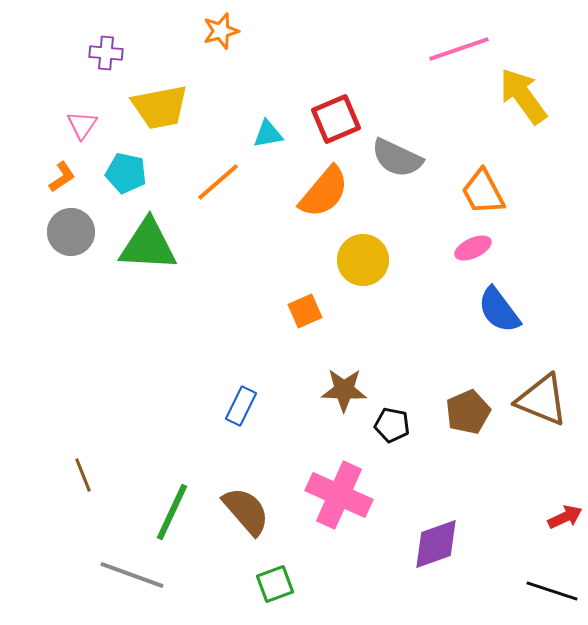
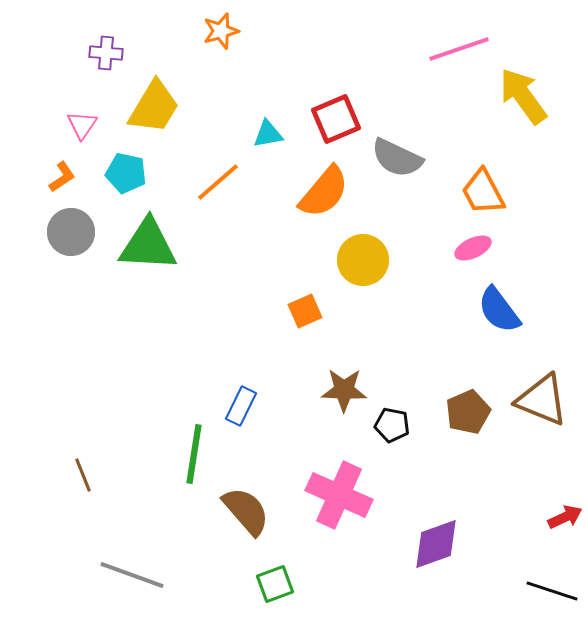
yellow trapezoid: moved 6 px left; rotated 48 degrees counterclockwise
green line: moved 22 px right, 58 px up; rotated 16 degrees counterclockwise
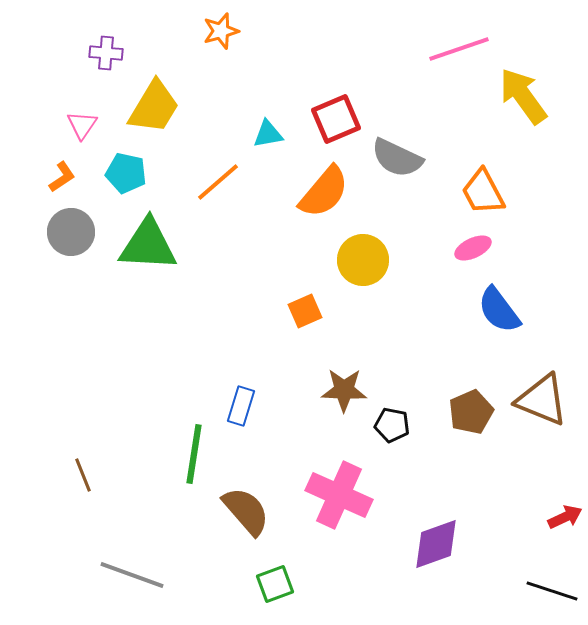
blue rectangle: rotated 9 degrees counterclockwise
brown pentagon: moved 3 px right
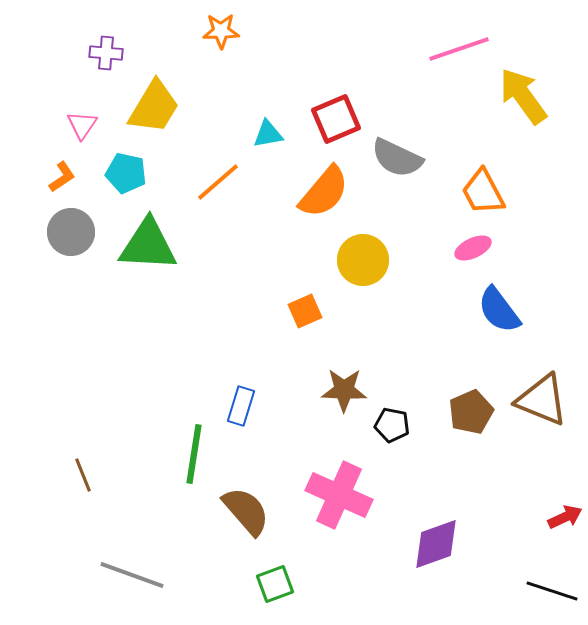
orange star: rotated 15 degrees clockwise
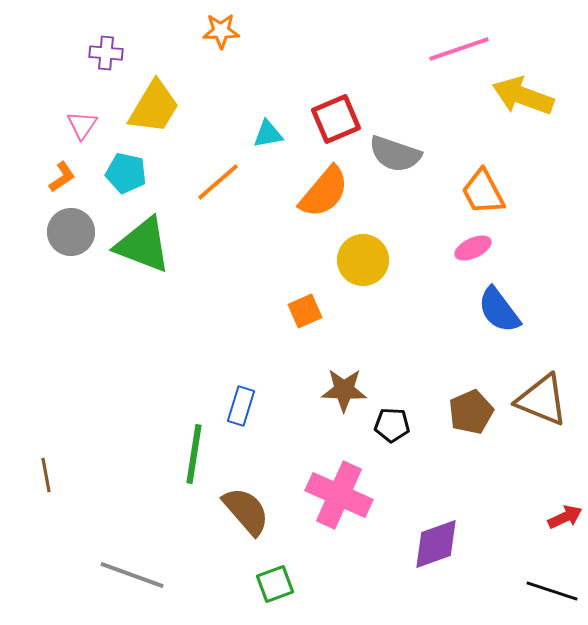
yellow arrow: rotated 34 degrees counterclockwise
gray semicircle: moved 2 px left, 4 px up; rotated 6 degrees counterclockwise
green triangle: moved 5 px left; rotated 18 degrees clockwise
black pentagon: rotated 8 degrees counterclockwise
brown line: moved 37 px left; rotated 12 degrees clockwise
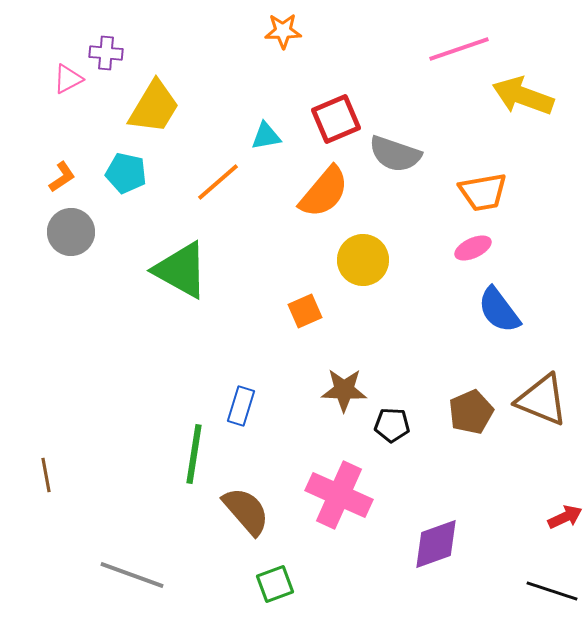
orange star: moved 62 px right
pink triangle: moved 14 px left, 46 px up; rotated 28 degrees clockwise
cyan triangle: moved 2 px left, 2 px down
orange trapezoid: rotated 72 degrees counterclockwise
green triangle: moved 38 px right, 25 px down; rotated 8 degrees clockwise
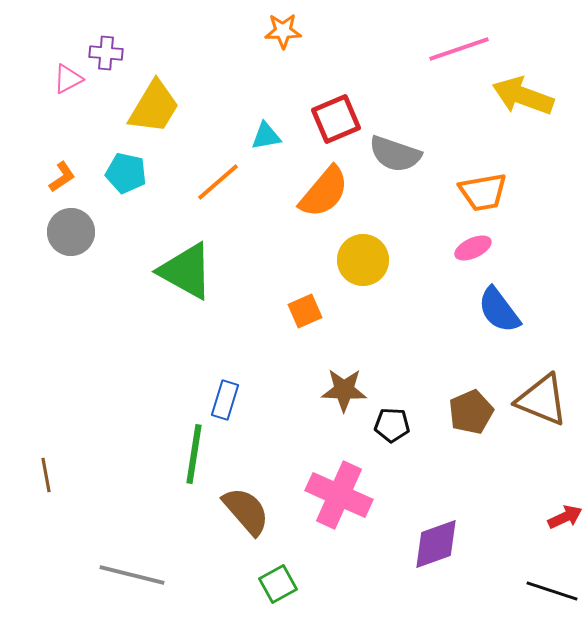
green triangle: moved 5 px right, 1 px down
blue rectangle: moved 16 px left, 6 px up
gray line: rotated 6 degrees counterclockwise
green square: moved 3 px right; rotated 9 degrees counterclockwise
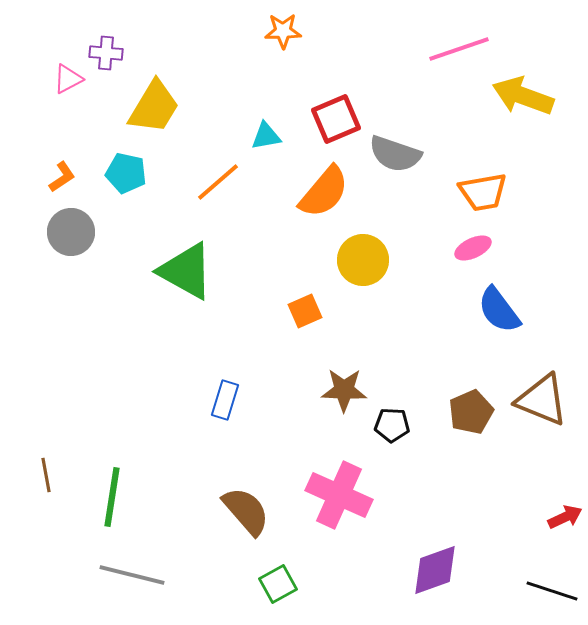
green line: moved 82 px left, 43 px down
purple diamond: moved 1 px left, 26 px down
